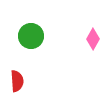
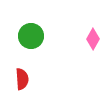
red semicircle: moved 5 px right, 2 px up
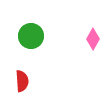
red semicircle: moved 2 px down
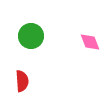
pink diamond: moved 3 px left, 3 px down; rotated 50 degrees counterclockwise
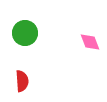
green circle: moved 6 px left, 3 px up
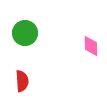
pink diamond: moved 1 px right, 4 px down; rotated 20 degrees clockwise
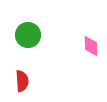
green circle: moved 3 px right, 2 px down
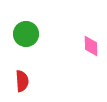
green circle: moved 2 px left, 1 px up
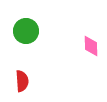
green circle: moved 3 px up
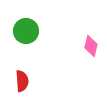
pink diamond: rotated 15 degrees clockwise
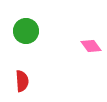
pink diamond: rotated 50 degrees counterclockwise
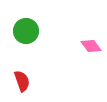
red semicircle: rotated 15 degrees counterclockwise
